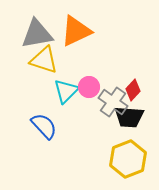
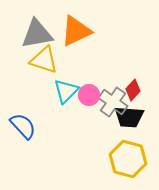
pink circle: moved 8 px down
blue semicircle: moved 21 px left
yellow hexagon: rotated 24 degrees counterclockwise
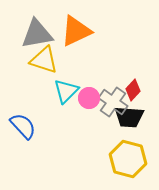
pink circle: moved 3 px down
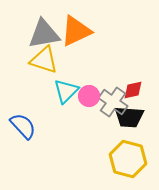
gray triangle: moved 7 px right
red diamond: rotated 35 degrees clockwise
pink circle: moved 2 px up
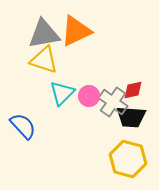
cyan triangle: moved 4 px left, 2 px down
black trapezoid: moved 2 px right
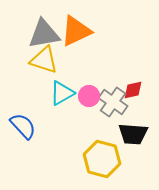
cyan triangle: rotated 16 degrees clockwise
black trapezoid: moved 2 px right, 17 px down
yellow hexagon: moved 26 px left
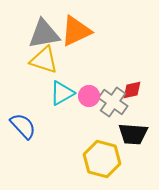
red diamond: moved 1 px left
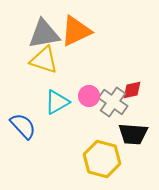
cyan triangle: moved 5 px left, 9 px down
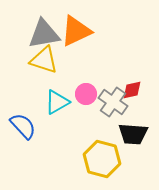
pink circle: moved 3 px left, 2 px up
